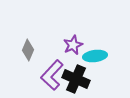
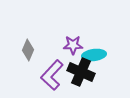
purple star: rotated 24 degrees clockwise
cyan ellipse: moved 1 px left, 1 px up
black cross: moved 5 px right, 7 px up
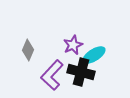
purple star: rotated 24 degrees counterclockwise
cyan ellipse: rotated 25 degrees counterclockwise
black cross: rotated 8 degrees counterclockwise
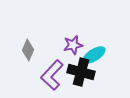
purple star: rotated 12 degrees clockwise
